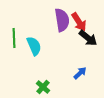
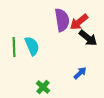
red arrow: rotated 84 degrees clockwise
green line: moved 9 px down
cyan semicircle: moved 2 px left
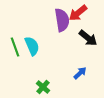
red arrow: moved 1 px left, 9 px up
green line: moved 1 px right; rotated 18 degrees counterclockwise
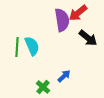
green line: moved 2 px right; rotated 24 degrees clockwise
blue arrow: moved 16 px left, 3 px down
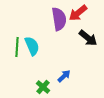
purple semicircle: moved 3 px left, 1 px up
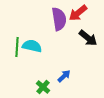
cyan semicircle: rotated 54 degrees counterclockwise
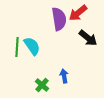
cyan semicircle: rotated 42 degrees clockwise
blue arrow: rotated 56 degrees counterclockwise
green cross: moved 1 px left, 2 px up
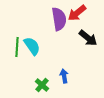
red arrow: moved 1 px left
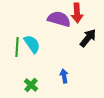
red arrow: rotated 54 degrees counterclockwise
purple semicircle: rotated 65 degrees counterclockwise
black arrow: rotated 90 degrees counterclockwise
cyan semicircle: moved 2 px up
green cross: moved 11 px left
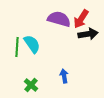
red arrow: moved 4 px right, 6 px down; rotated 36 degrees clockwise
black arrow: moved 4 px up; rotated 42 degrees clockwise
